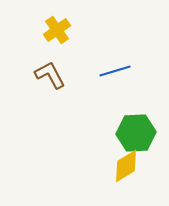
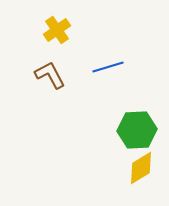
blue line: moved 7 px left, 4 px up
green hexagon: moved 1 px right, 3 px up
yellow diamond: moved 15 px right, 2 px down
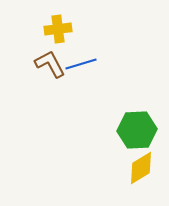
yellow cross: moved 1 px right, 1 px up; rotated 28 degrees clockwise
blue line: moved 27 px left, 3 px up
brown L-shape: moved 11 px up
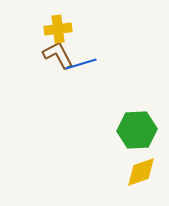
brown L-shape: moved 8 px right, 9 px up
yellow diamond: moved 4 px down; rotated 12 degrees clockwise
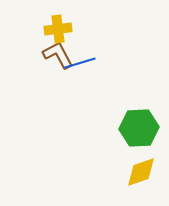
blue line: moved 1 px left, 1 px up
green hexagon: moved 2 px right, 2 px up
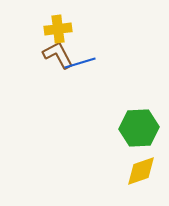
yellow diamond: moved 1 px up
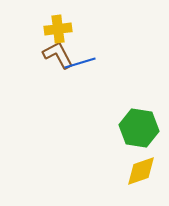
green hexagon: rotated 12 degrees clockwise
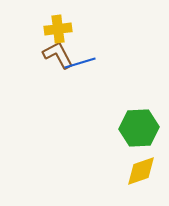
green hexagon: rotated 12 degrees counterclockwise
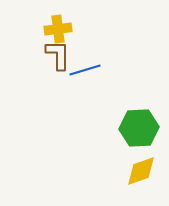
brown L-shape: rotated 28 degrees clockwise
blue line: moved 5 px right, 7 px down
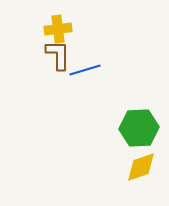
yellow diamond: moved 4 px up
